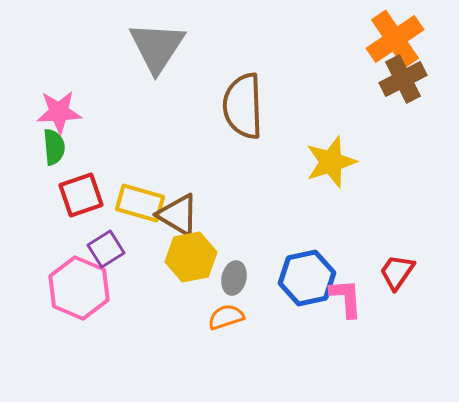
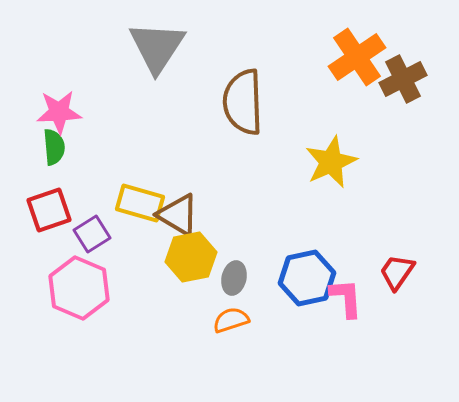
orange cross: moved 38 px left, 18 px down
brown semicircle: moved 4 px up
yellow star: rotated 6 degrees counterclockwise
red square: moved 32 px left, 15 px down
purple square: moved 14 px left, 15 px up
orange semicircle: moved 5 px right, 3 px down
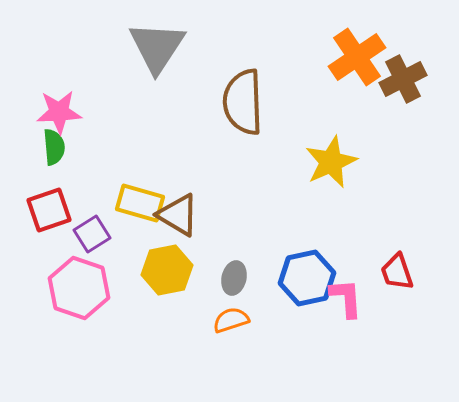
yellow hexagon: moved 24 px left, 13 px down
red trapezoid: rotated 54 degrees counterclockwise
pink hexagon: rotated 4 degrees counterclockwise
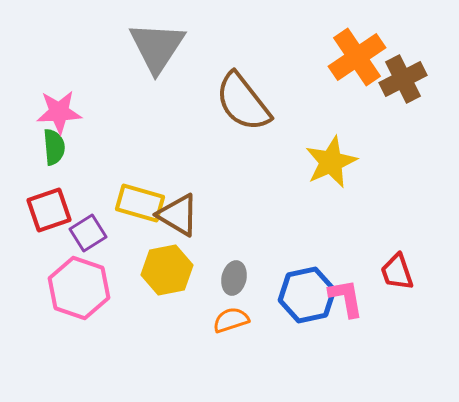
brown semicircle: rotated 36 degrees counterclockwise
purple square: moved 4 px left, 1 px up
blue hexagon: moved 17 px down
pink L-shape: rotated 6 degrees counterclockwise
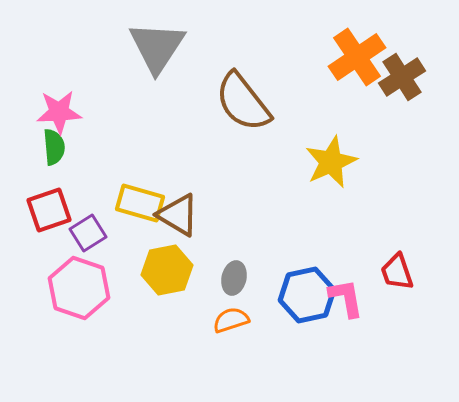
brown cross: moved 1 px left, 2 px up; rotated 6 degrees counterclockwise
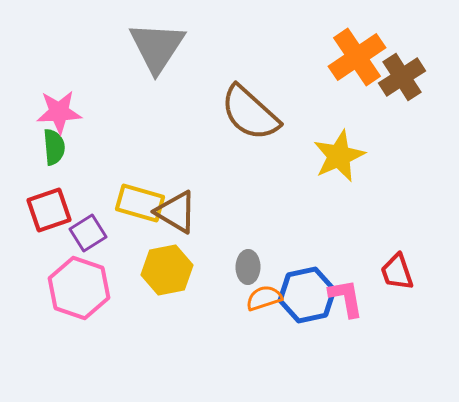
brown semicircle: moved 7 px right, 11 px down; rotated 10 degrees counterclockwise
yellow star: moved 8 px right, 6 px up
brown triangle: moved 2 px left, 3 px up
gray ellipse: moved 14 px right, 11 px up; rotated 12 degrees counterclockwise
orange semicircle: moved 33 px right, 22 px up
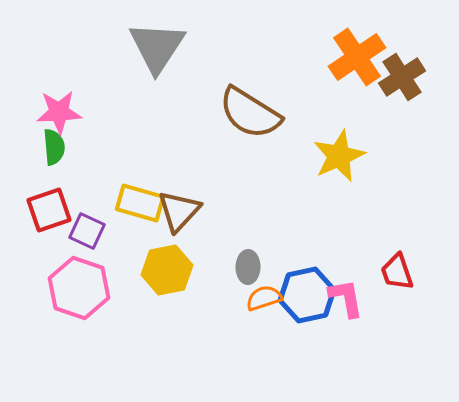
brown semicircle: rotated 10 degrees counterclockwise
brown triangle: moved 3 px right, 1 px up; rotated 42 degrees clockwise
purple square: moved 1 px left, 2 px up; rotated 33 degrees counterclockwise
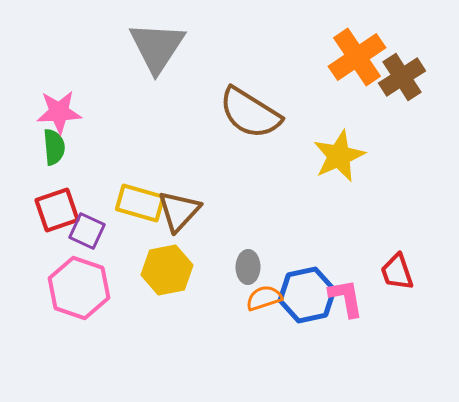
red square: moved 8 px right
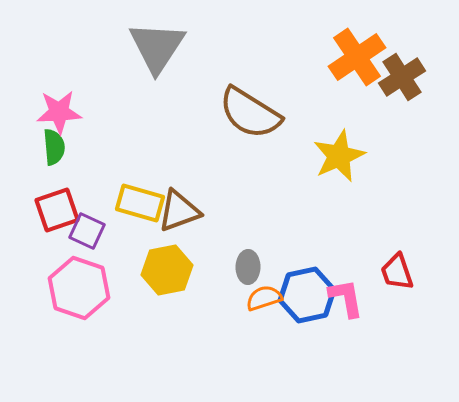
brown triangle: rotated 27 degrees clockwise
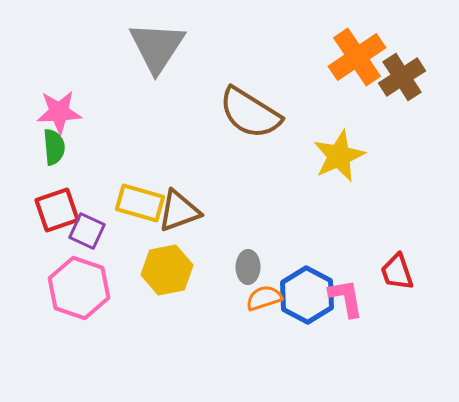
blue hexagon: rotated 20 degrees counterclockwise
